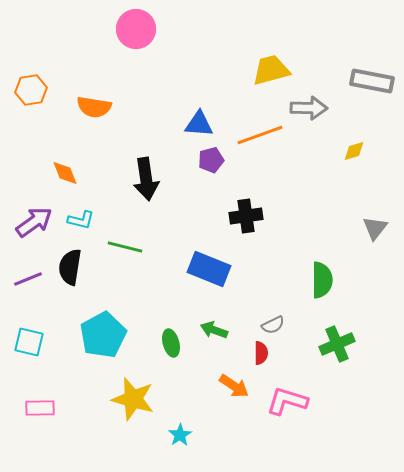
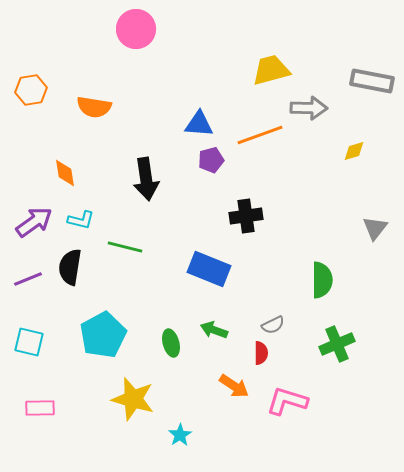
orange diamond: rotated 12 degrees clockwise
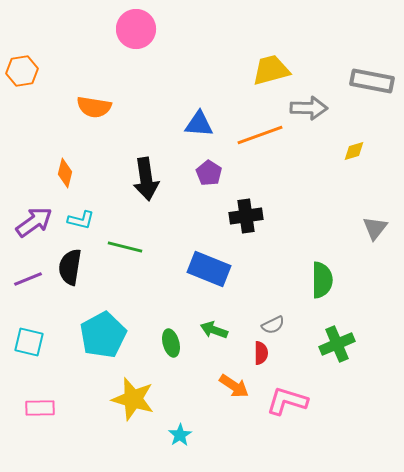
orange hexagon: moved 9 px left, 19 px up
purple pentagon: moved 2 px left, 13 px down; rotated 25 degrees counterclockwise
orange diamond: rotated 24 degrees clockwise
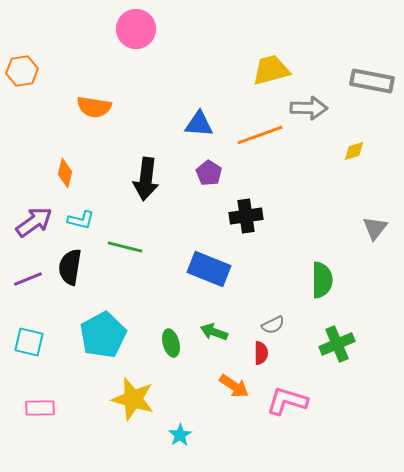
black arrow: rotated 15 degrees clockwise
green arrow: moved 2 px down
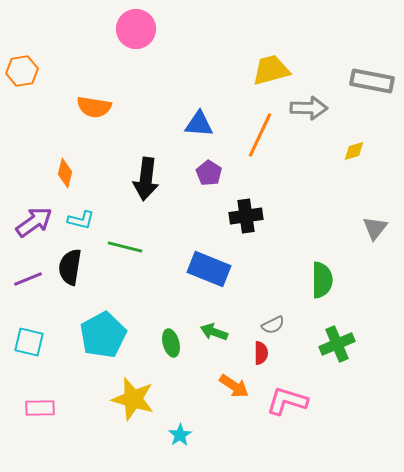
orange line: rotated 45 degrees counterclockwise
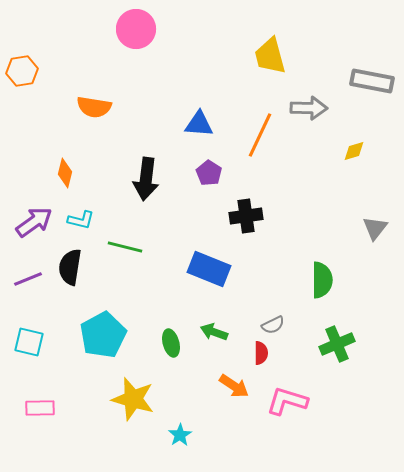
yellow trapezoid: moved 1 px left, 14 px up; rotated 90 degrees counterclockwise
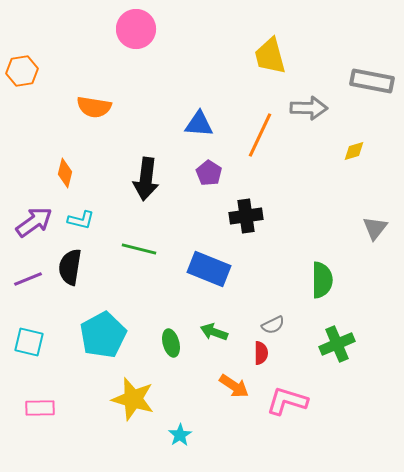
green line: moved 14 px right, 2 px down
